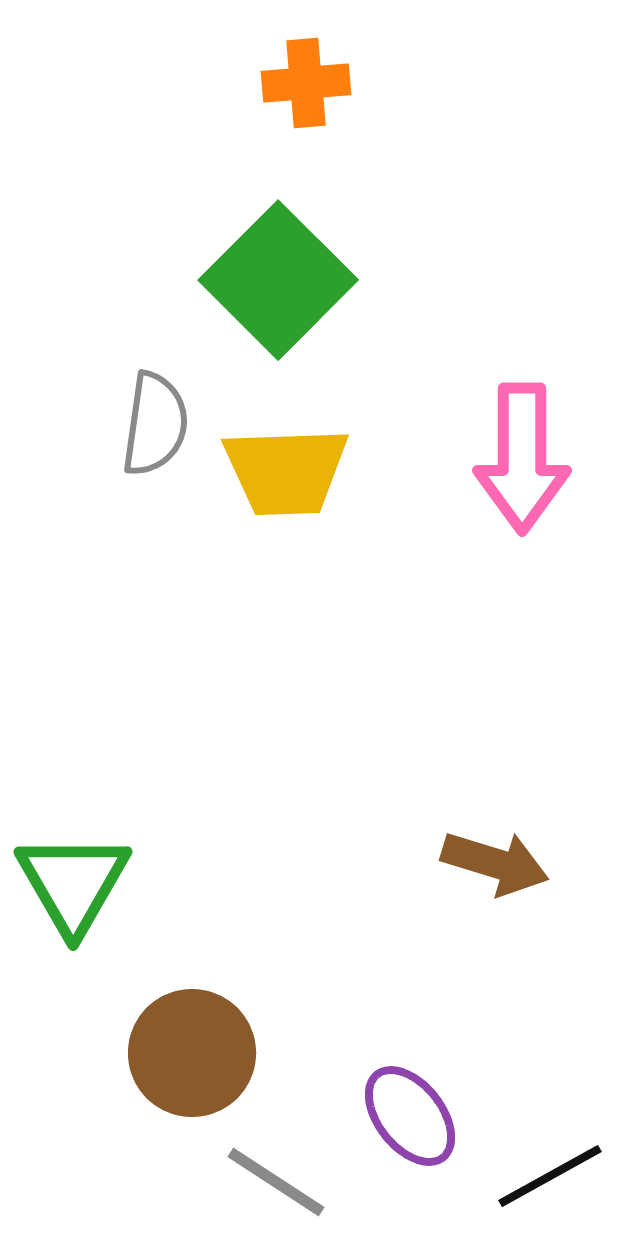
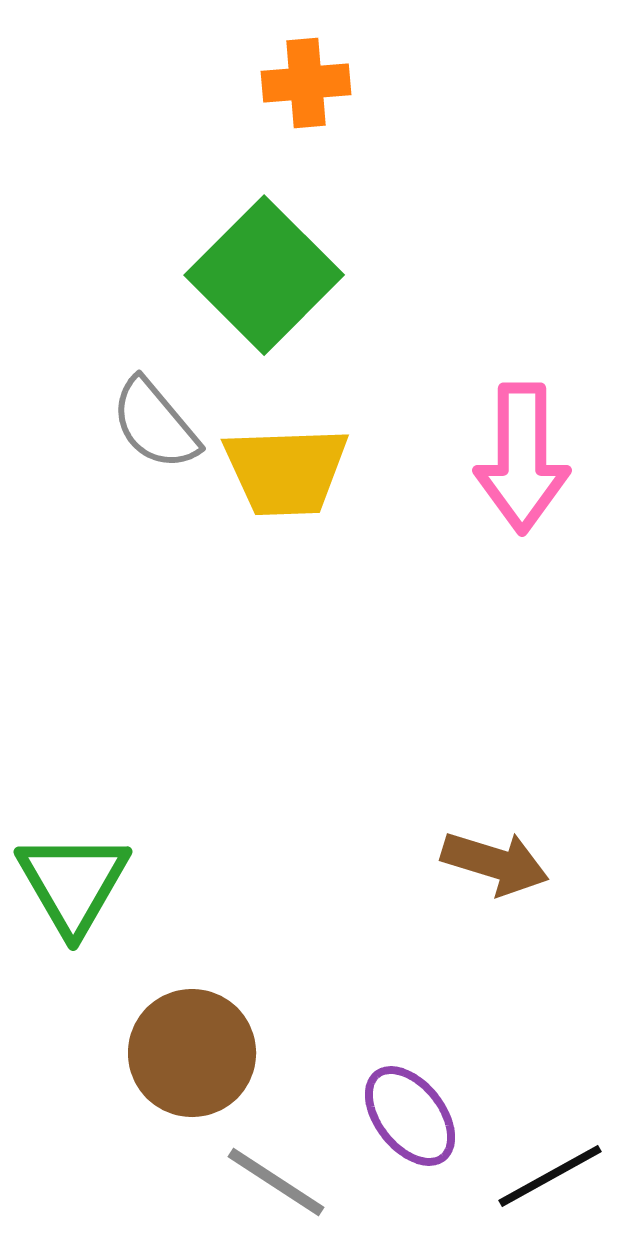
green square: moved 14 px left, 5 px up
gray semicircle: rotated 132 degrees clockwise
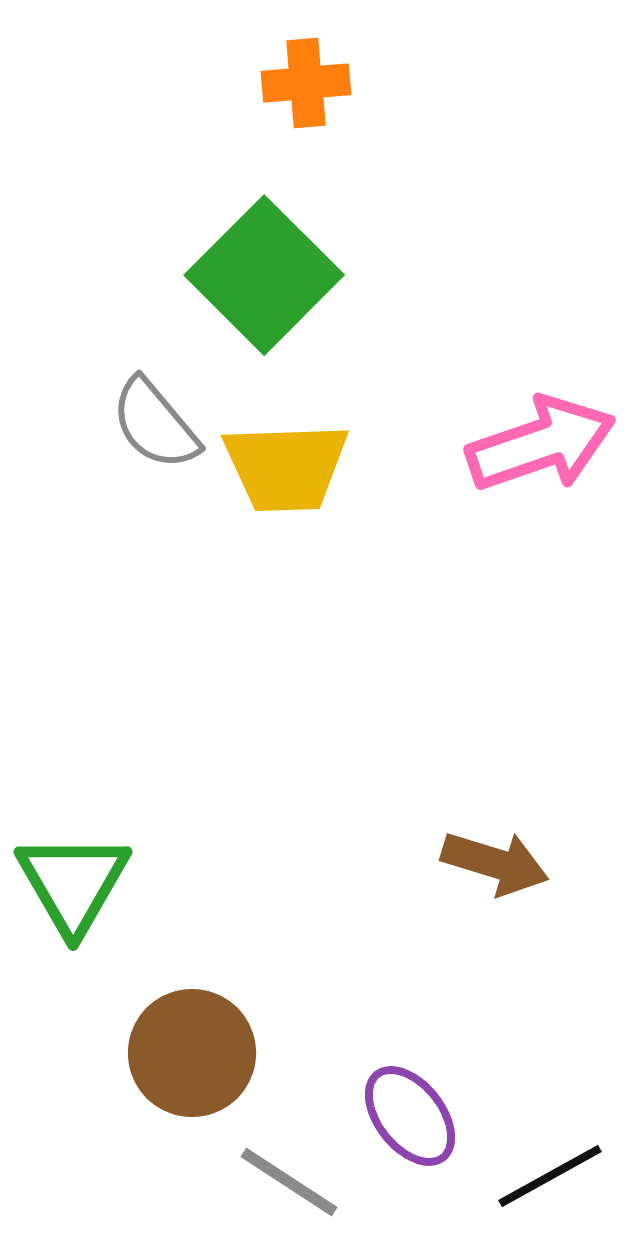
pink arrow: moved 19 px right, 14 px up; rotated 109 degrees counterclockwise
yellow trapezoid: moved 4 px up
gray line: moved 13 px right
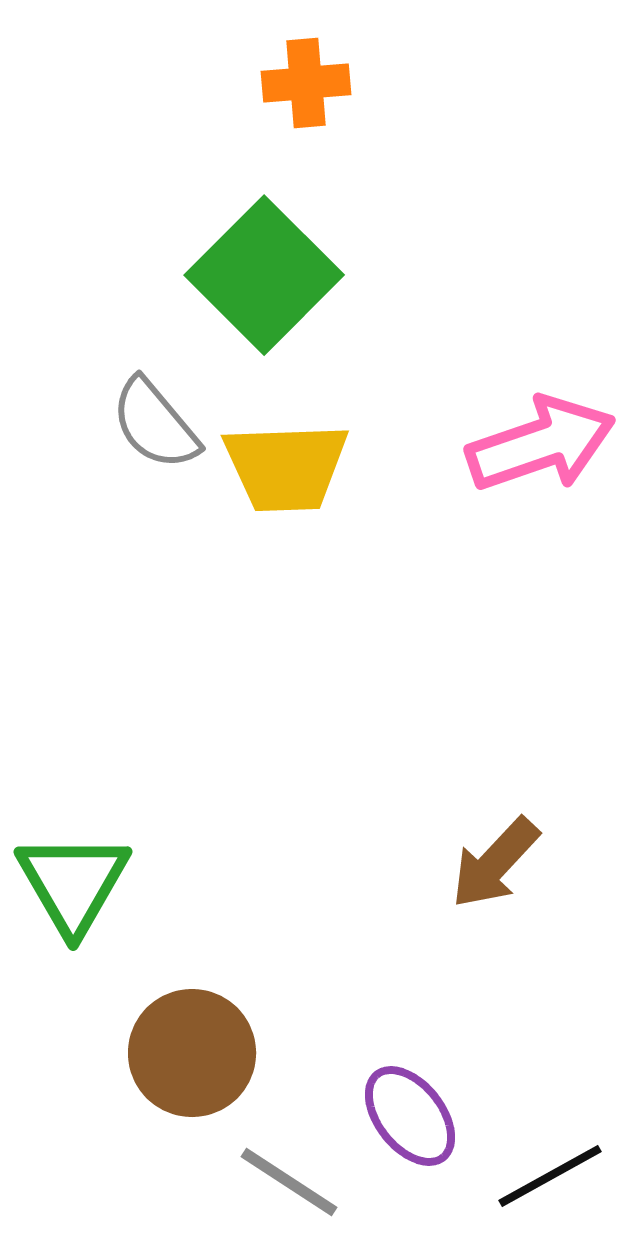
brown arrow: rotated 116 degrees clockwise
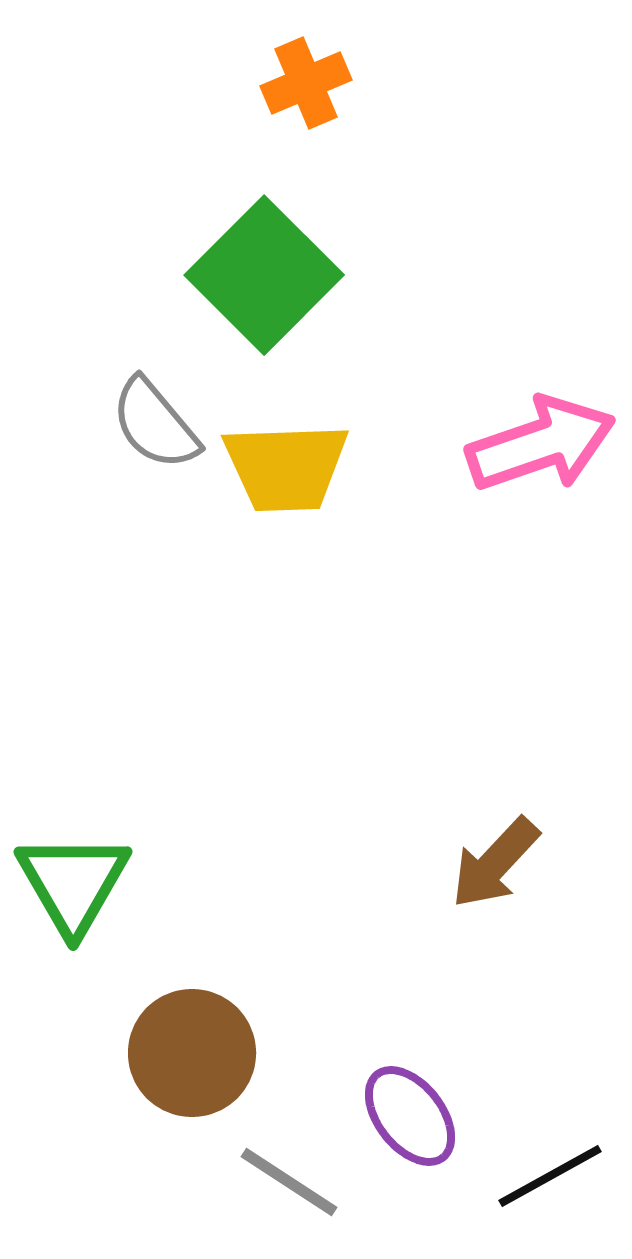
orange cross: rotated 18 degrees counterclockwise
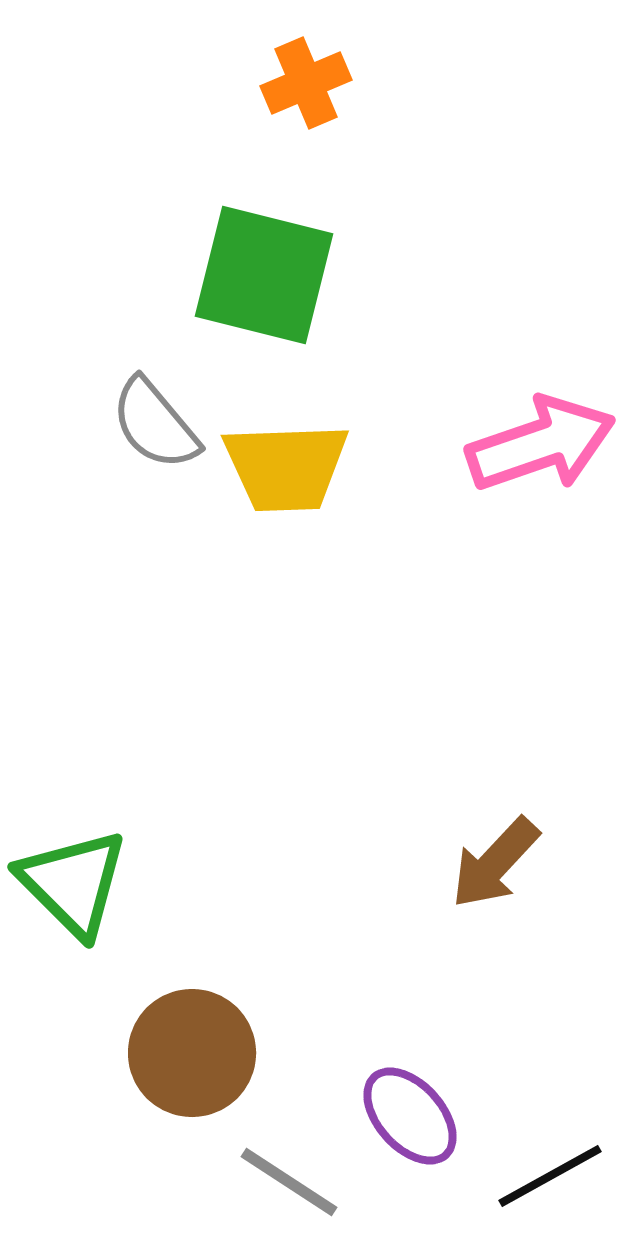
green square: rotated 31 degrees counterclockwise
green triangle: rotated 15 degrees counterclockwise
purple ellipse: rotated 4 degrees counterclockwise
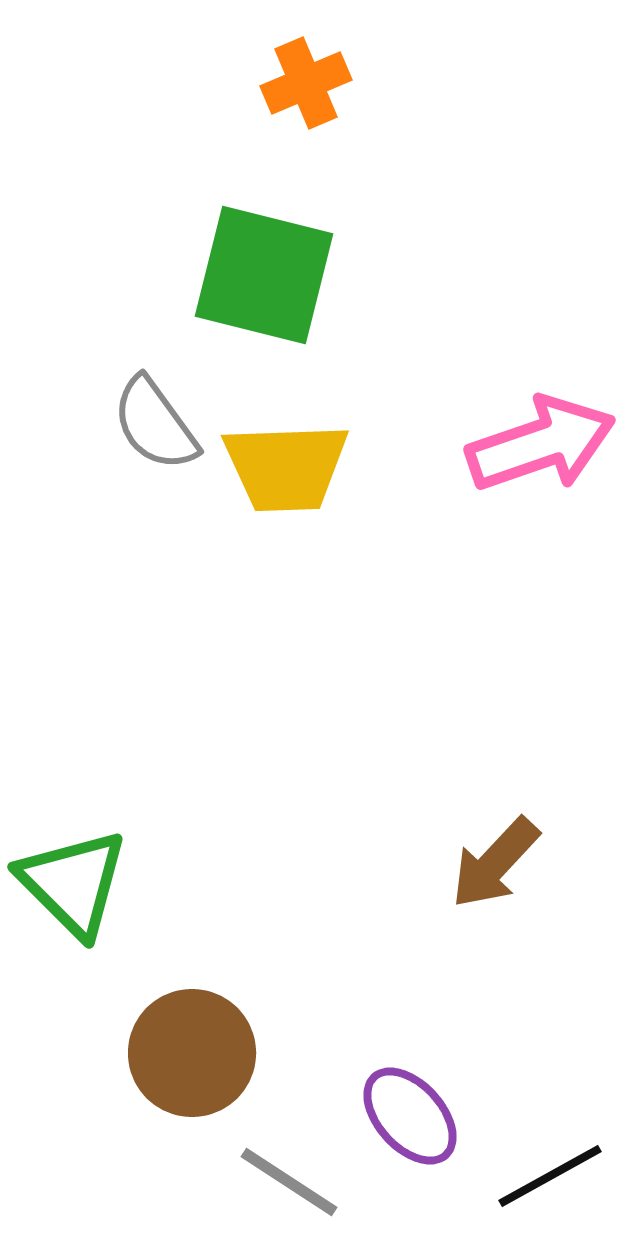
gray semicircle: rotated 4 degrees clockwise
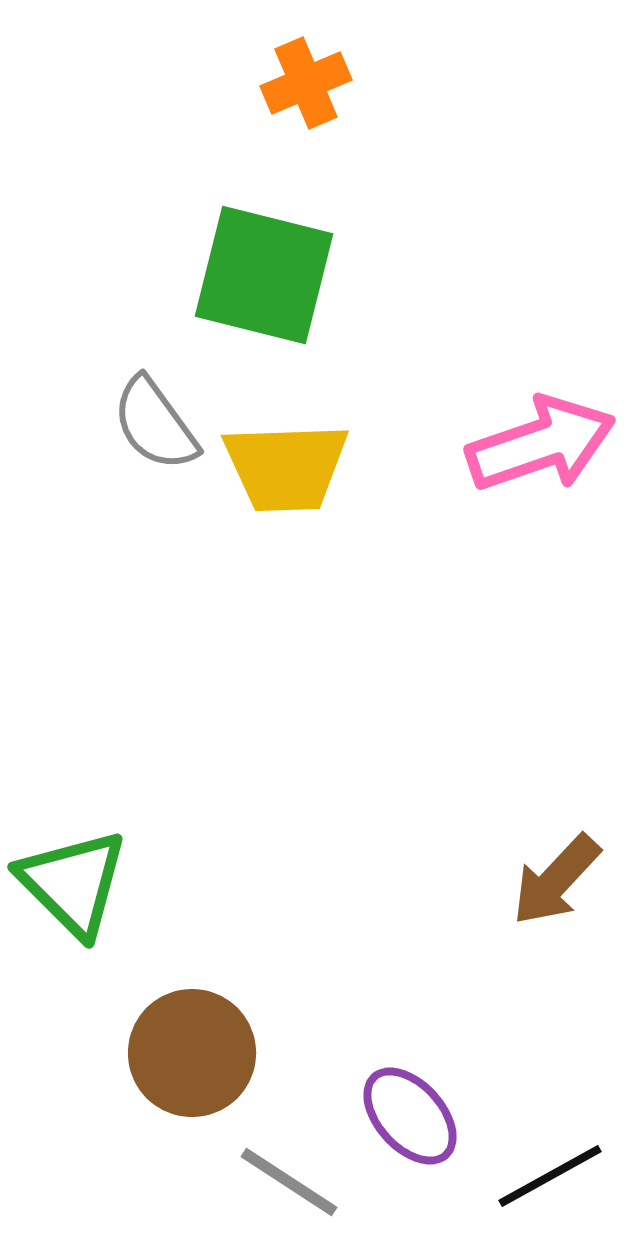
brown arrow: moved 61 px right, 17 px down
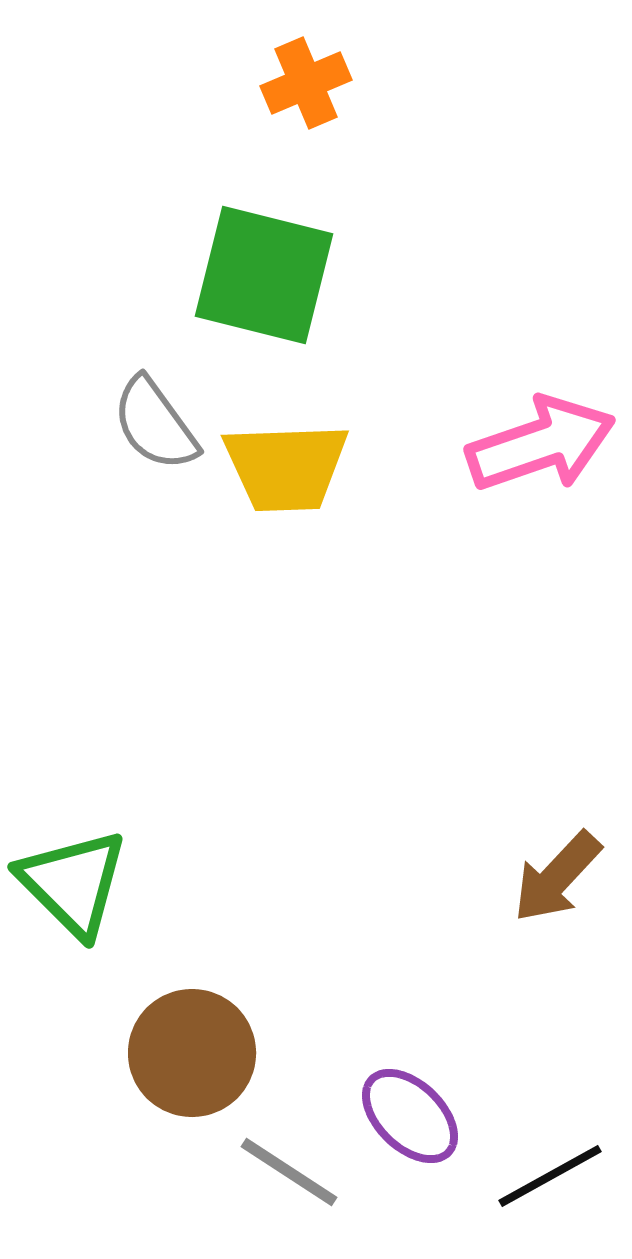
brown arrow: moved 1 px right, 3 px up
purple ellipse: rotated 4 degrees counterclockwise
gray line: moved 10 px up
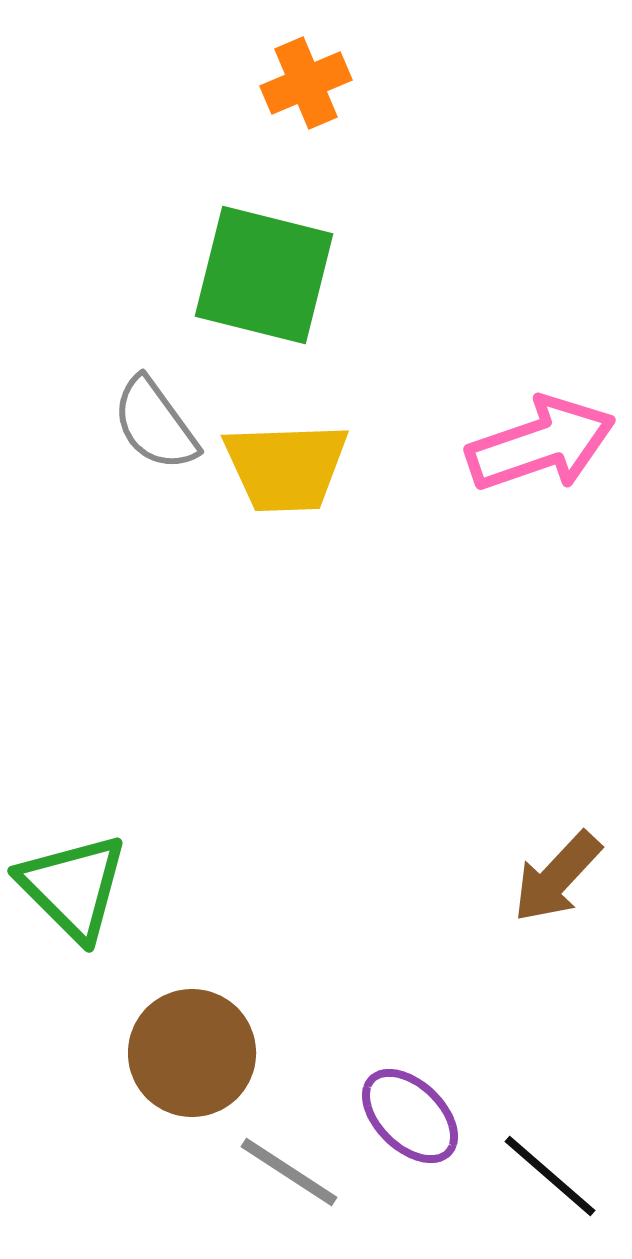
green triangle: moved 4 px down
black line: rotated 70 degrees clockwise
